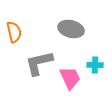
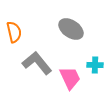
gray ellipse: rotated 20 degrees clockwise
gray L-shape: moved 2 px left; rotated 64 degrees clockwise
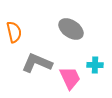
gray L-shape: rotated 28 degrees counterclockwise
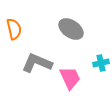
orange semicircle: moved 3 px up
cyan cross: moved 6 px right, 2 px up; rotated 14 degrees counterclockwise
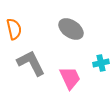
gray L-shape: moved 6 px left; rotated 40 degrees clockwise
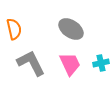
pink trapezoid: moved 14 px up
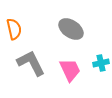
pink trapezoid: moved 6 px down
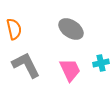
gray L-shape: moved 5 px left, 2 px down
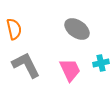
gray ellipse: moved 6 px right
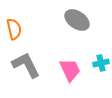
gray ellipse: moved 9 px up
